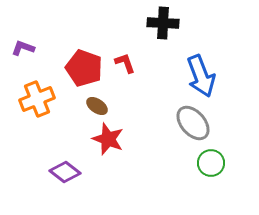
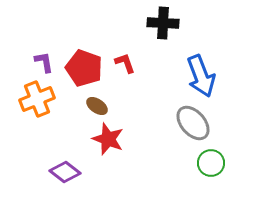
purple L-shape: moved 21 px right, 14 px down; rotated 60 degrees clockwise
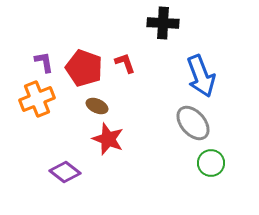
brown ellipse: rotated 10 degrees counterclockwise
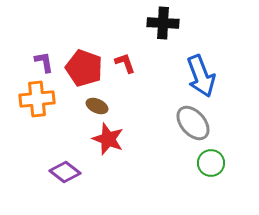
orange cross: rotated 16 degrees clockwise
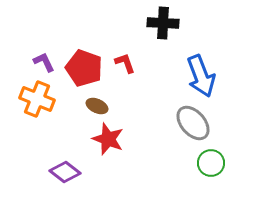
purple L-shape: rotated 15 degrees counterclockwise
orange cross: rotated 28 degrees clockwise
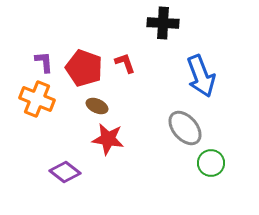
purple L-shape: rotated 20 degrees clockwise
gray ellipse: moved 8 px left, 5 px down
red star: rotated 12 degrees counterclockwise
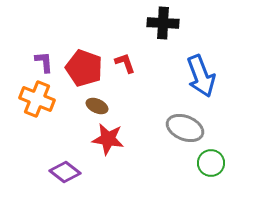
gray ellipse: rotated 27 degrees counterclockwise
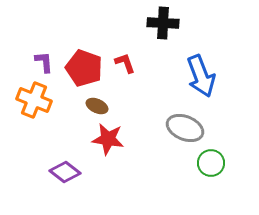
orange cross: moved 3 px left, 1 px down
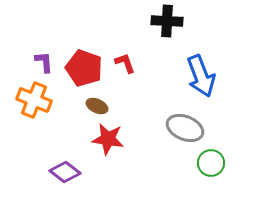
black cross: moved 4 px right, 2 px up
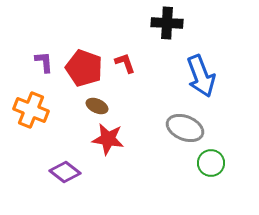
black cross: moved 2 px down
orange cross: moved 3 px left, 10 px down
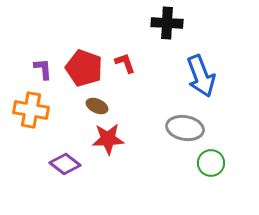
purple L-shape: moved 1 px left, 7 px down
orange cross: rotated 12 degrees counterclockwise
gray ellipse: rotated 12 degrees counterclockwise
red star: rotated 12 degrees counterclockwise
purple diamond: moved 8 px up
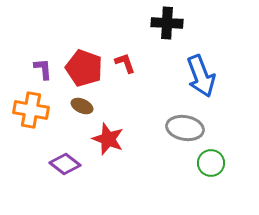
brown ellipse: moved 15 px left
red star: rotated 24 degrees clockwise
